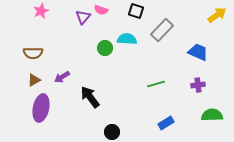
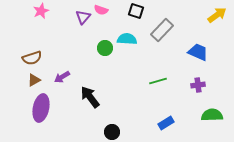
brown semicircle: moved 1 px left, 5 px down; rotated 18 degrees counterclockwise
green line: moved 2 px right, 3 px up
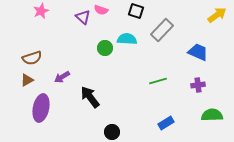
purple triangle: rotated 28 degrees counterclockwise
brown triangle: moved 7 px left
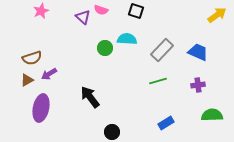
gray rectangle: moved 20 px down
purple arrow: moved 13 px left, 3 px up
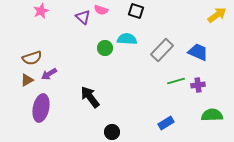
green line: moved 18 px right
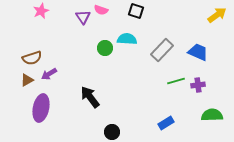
purple triangle: rotated 14 degrees clockwise
